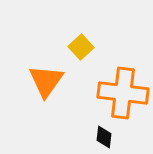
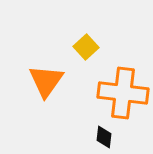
yellow square: moved 5 px right
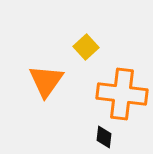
orange cross: moved 1 px left, 1 px down
